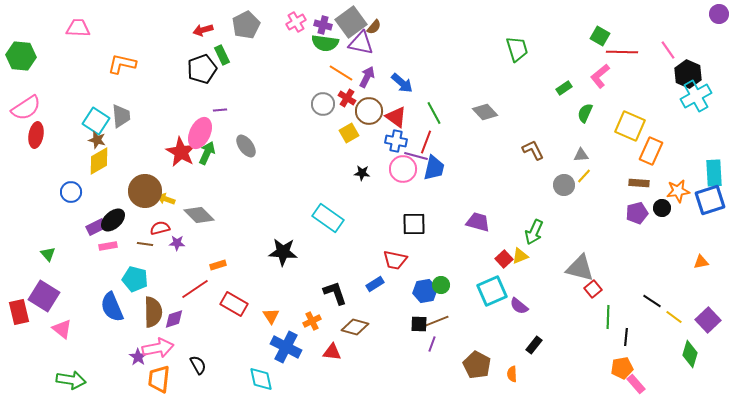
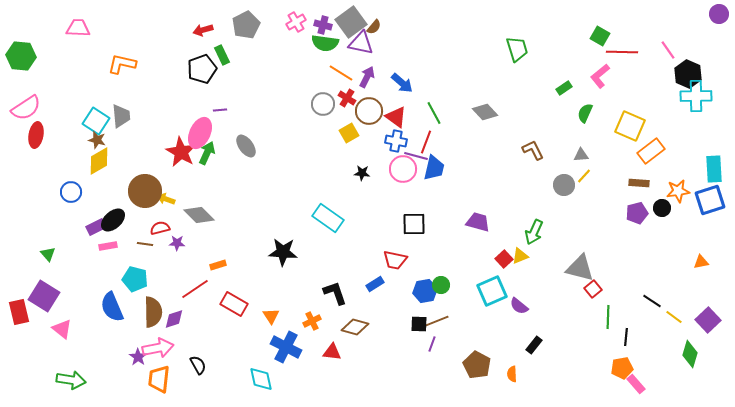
cyan cross at (696, 96): rotated 28 degrees clockwise
orange rectangle at (651, 151): rotated 28 degrees clockwise
cyan rectangle at (714, 173): moved 4 px up
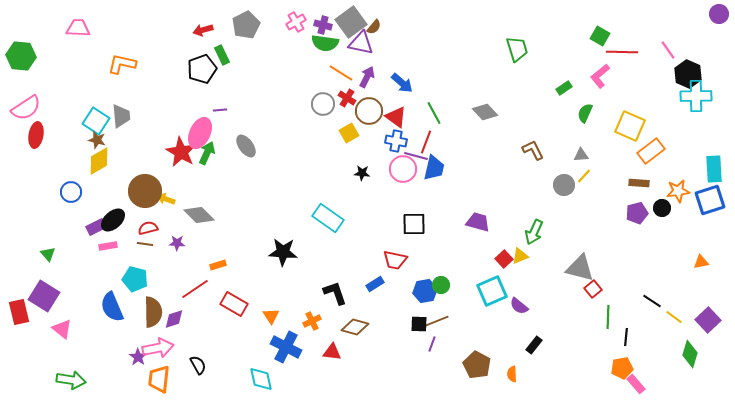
red semicircle at (160, 228): moved 12 px left
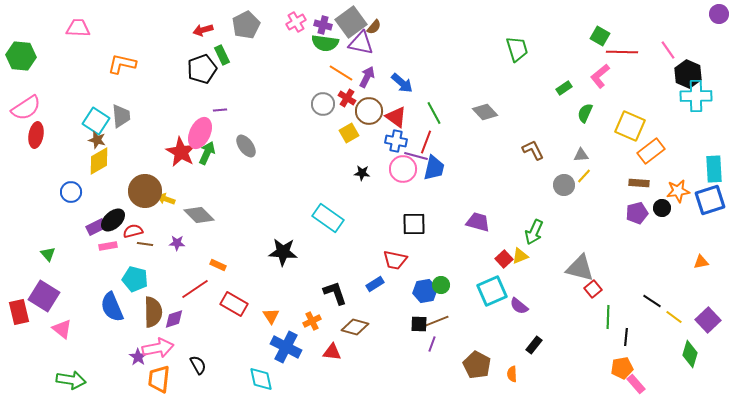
red semicircle at (148, 228): moved 15 px left, 3 px down
orange rectangle at (218, 265): rotated 42 degrees clockwise
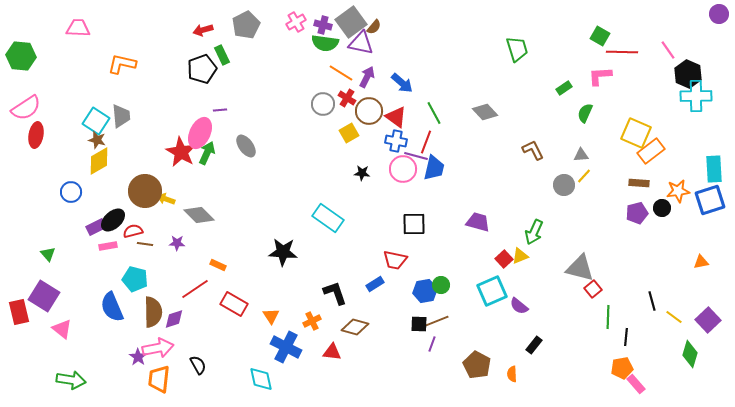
pink L-shape at (600, 76): rotated 35 degrees clockwise
yellow square at (630, 126): moved 6 px right, 7 px down
black line at (652, 301): rotated 42 degrees clockwise
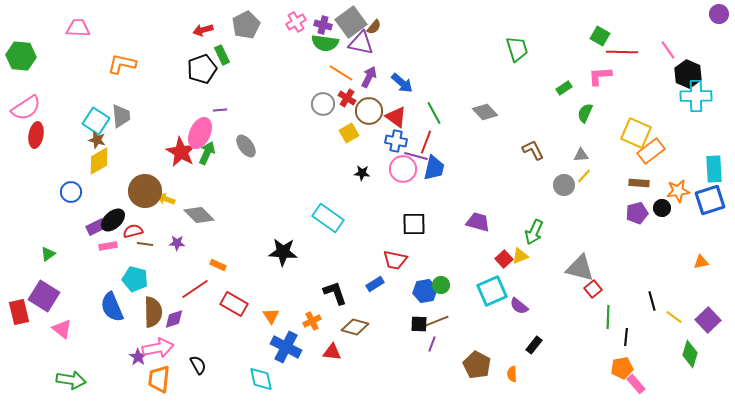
purple arrow at (367, 77): moved 2 px right
green triangle at (48, 254): rotated 35 degrees clockwise
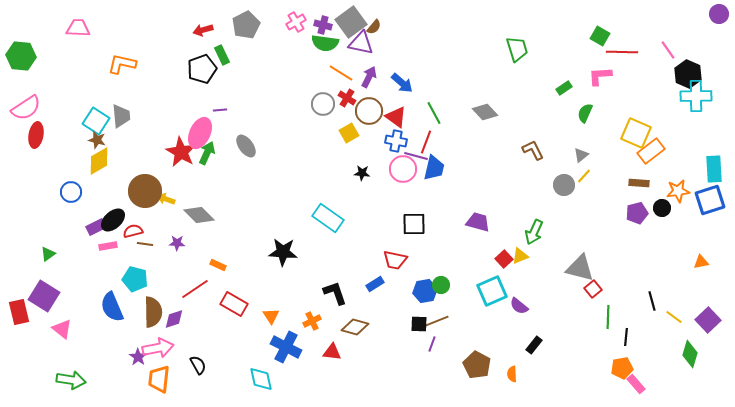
gray triangle at (581, 155): rotated 35 degrees counterclockwise
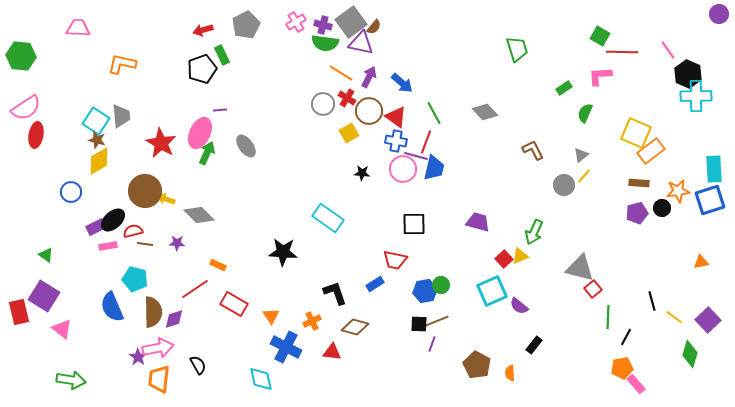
red star at (181, 152): moved 20 px left, 9 px up
green triangle at (48, 254): moved 2 px left, 1 px down; rotated 49 degrees counterclockwise
black line at (626, 337): rotated 24 degrees clockwise
orange semicircle at (512, 374): moved 2 px left, 1 px up
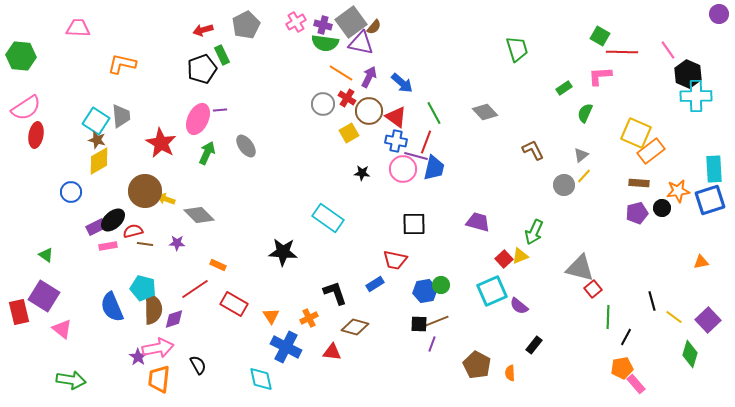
pink ellipse at (200, 133): moved 2 px left, 14 px up
cyan pentagon at (135, 279): moved 8 px right, 9 px down
brown semicircle at (153, 312): moved 3 px up
orange cross at (312, 321): moved 3 px left, 3 px up
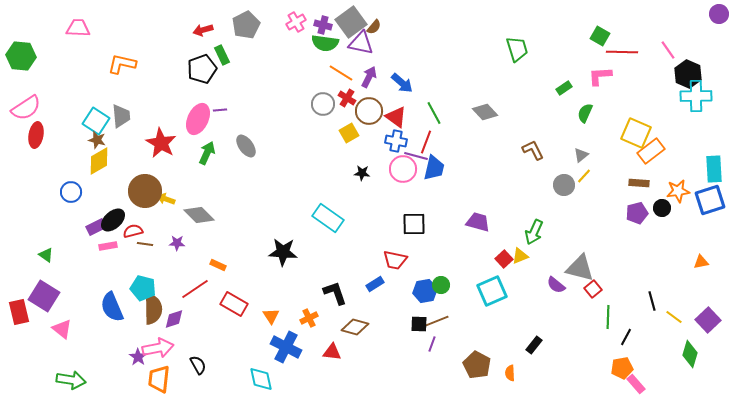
purple semicircle at (519, 306): moved 37 px right, 21 px up
